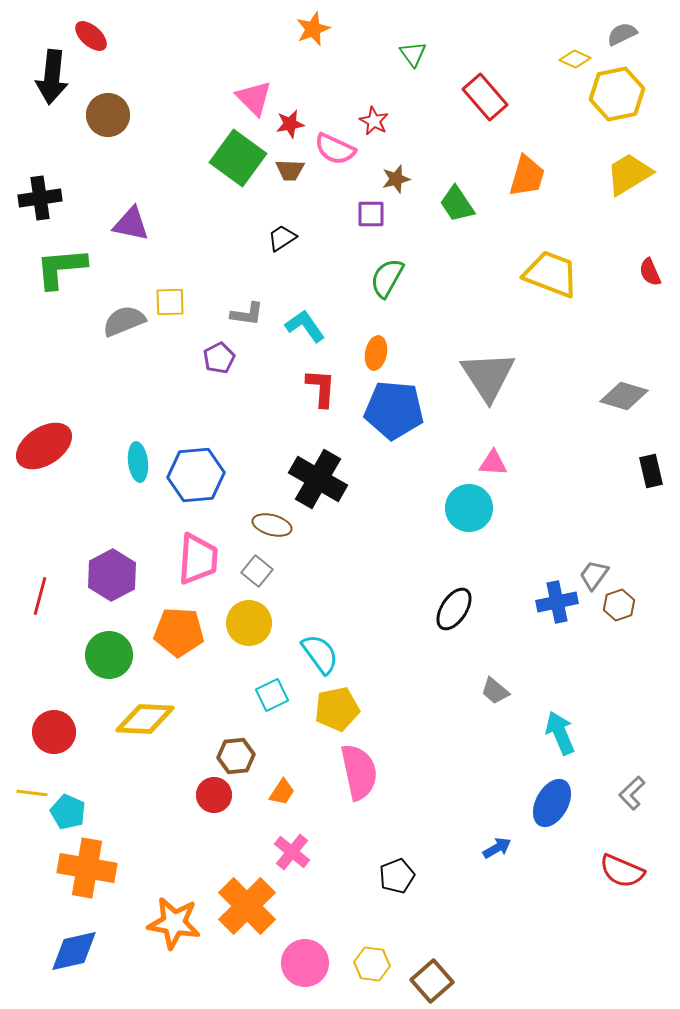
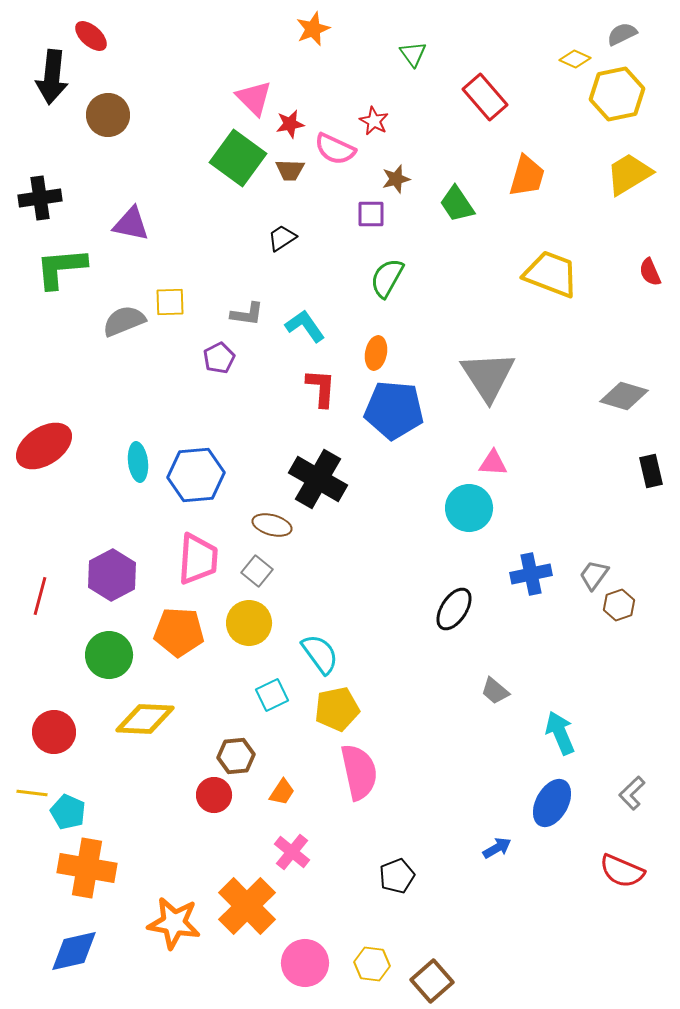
blue cross at (557, 602): moved 26 px left, 28 px up
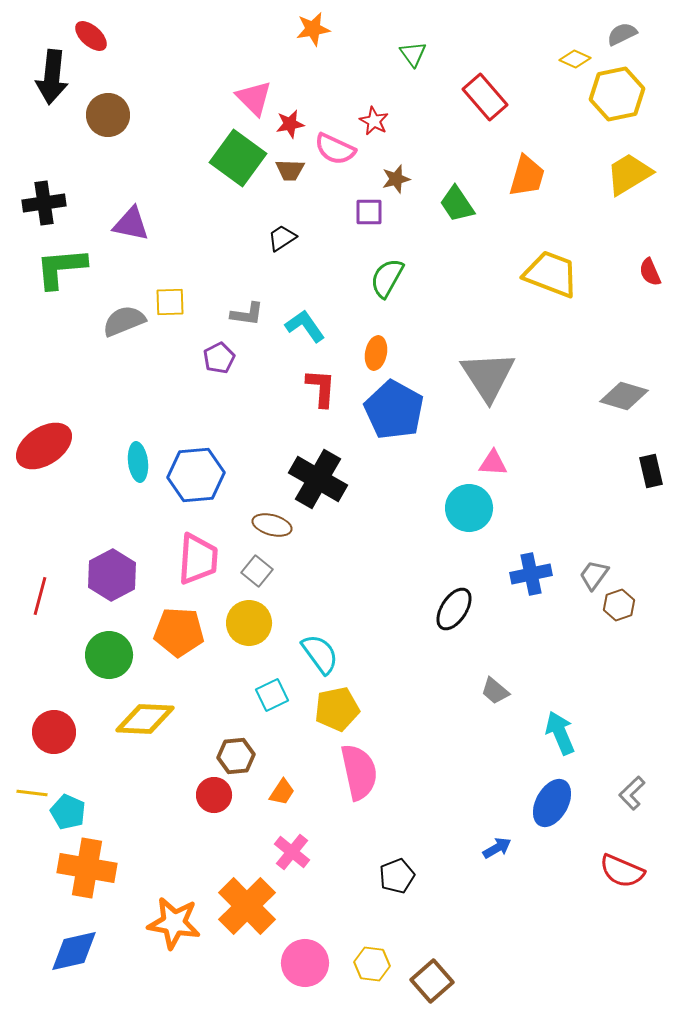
orange star at (313, 29): rotated 12 degrees clockwise
black cross at (40, 198): moved 4 px right, 5 px down
purple square at (371, 214): moved 2 px left, 2 px up
blue pentagon at (394, 410): rotated 24 degrees clockwise
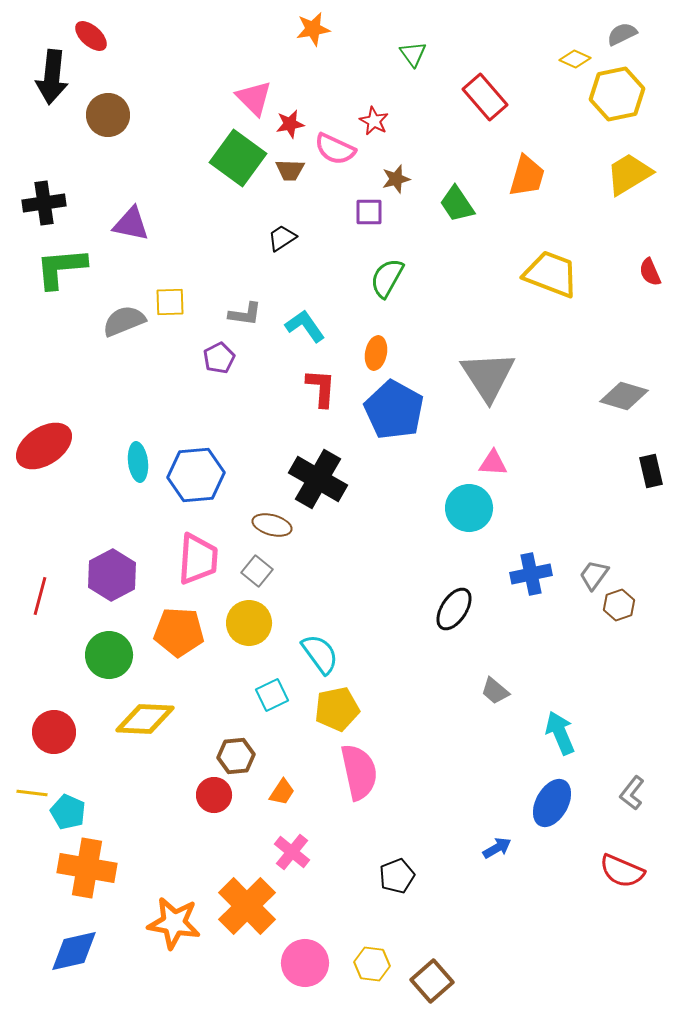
gray L-shape at (247, 314): moved 2 px left
gray L-shape at (632, 793): rotated 8 degrees counterclockwise
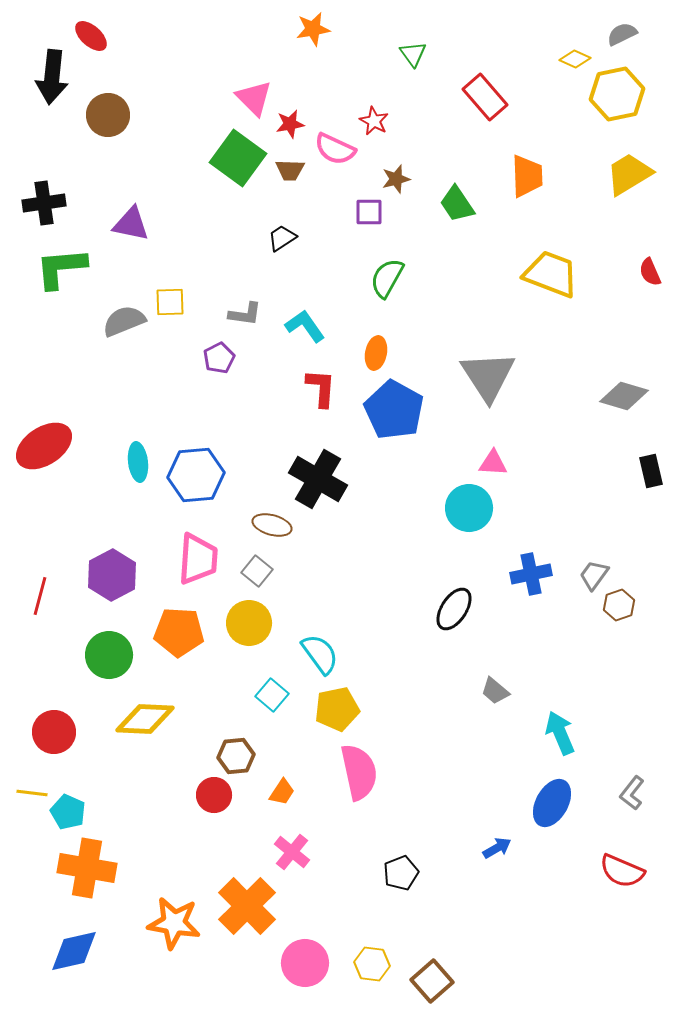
orange trapezoid at (527, 176): rotated 18 degrees counterclockwise
cyan square at (272, 695): rotated 24 degrees counterclockwise
black pentagon at (397, 876): moved 4 px right, 3 px up
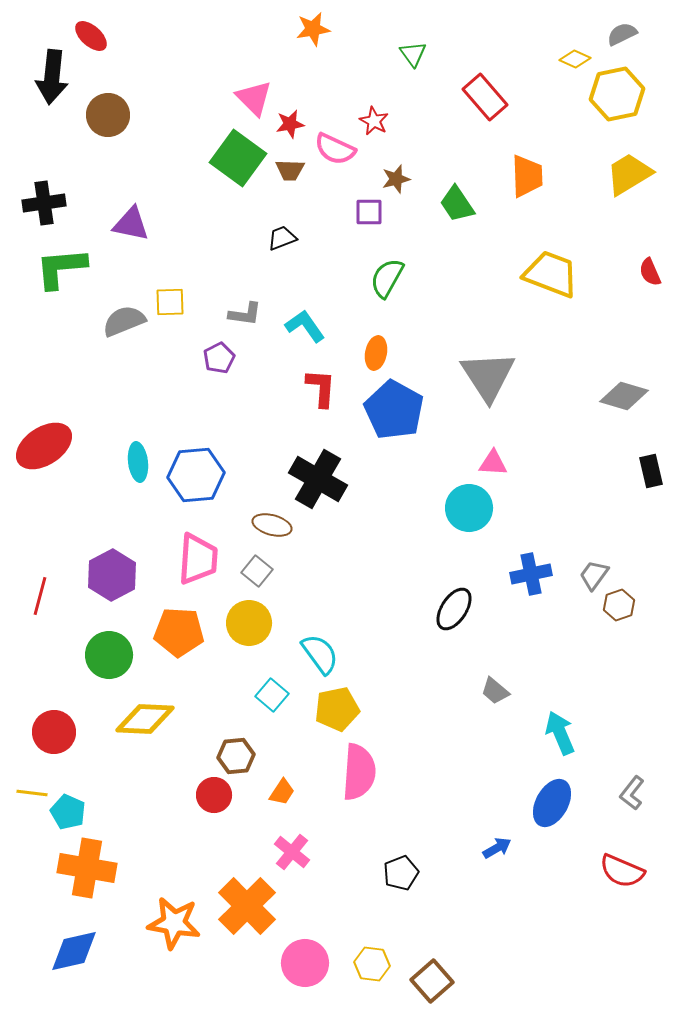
black trapezoid at (282, 238): rotated 12 degrees clockwise
pink semicircle at (359, 772): rotated 16 degrees clockwise
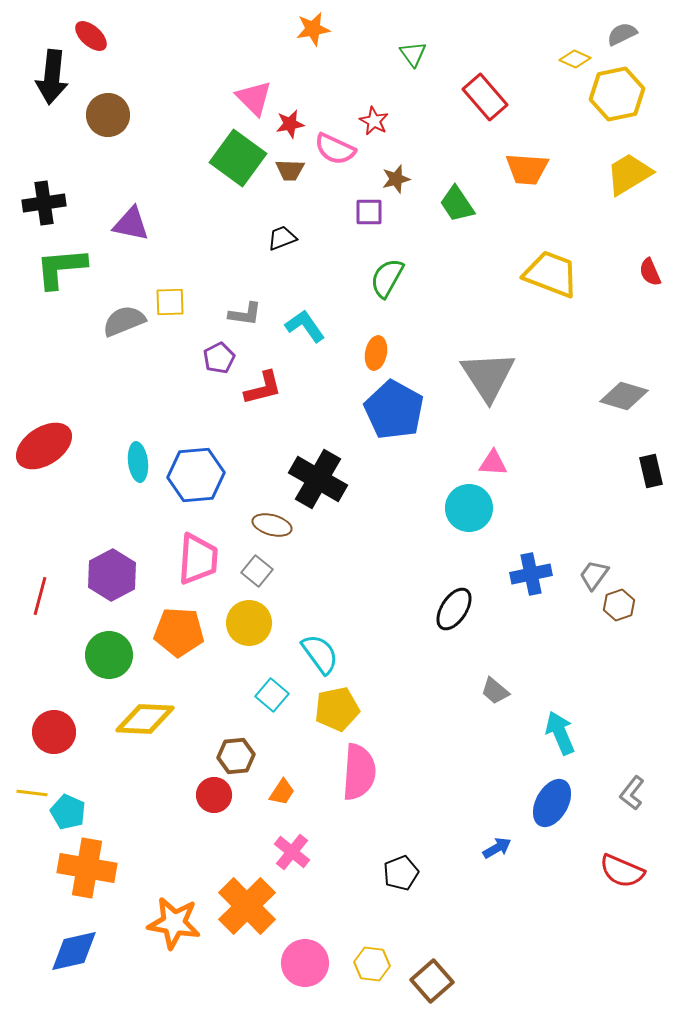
orange trapezoid at (527, 176): moved 7 px up; rotated 96 degrees clockwise
red L-shape at (321, 388): moved 58 px left; rotated 72 degrees clockwise
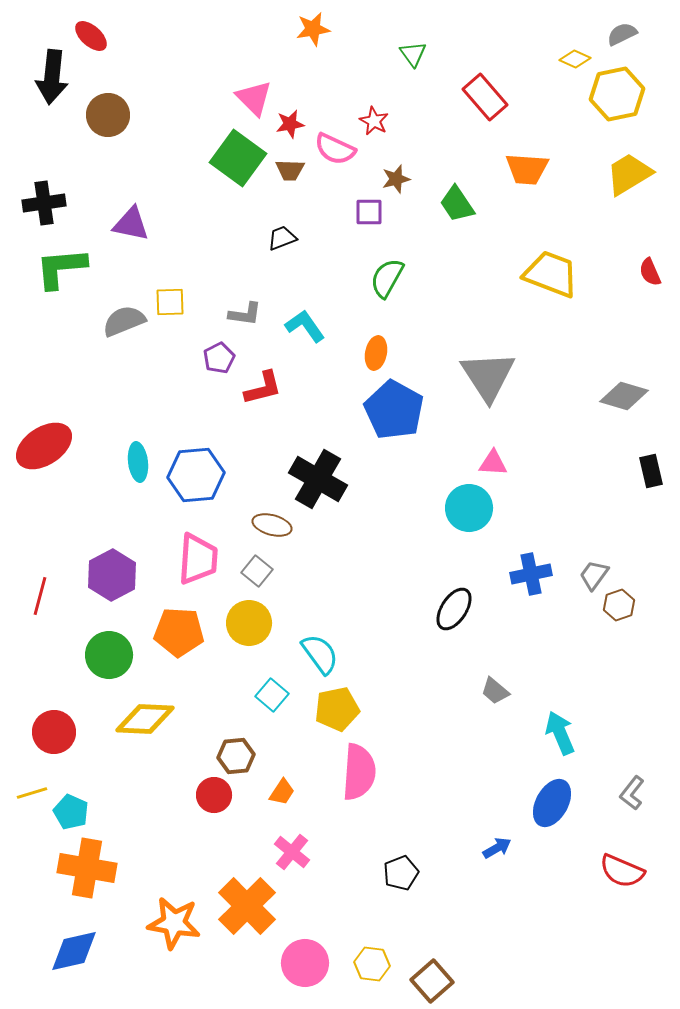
yellow line at (32, 793): rotated 24 degrees counterclockwise
cyan pentagon at (68, 812): moved 3 px right
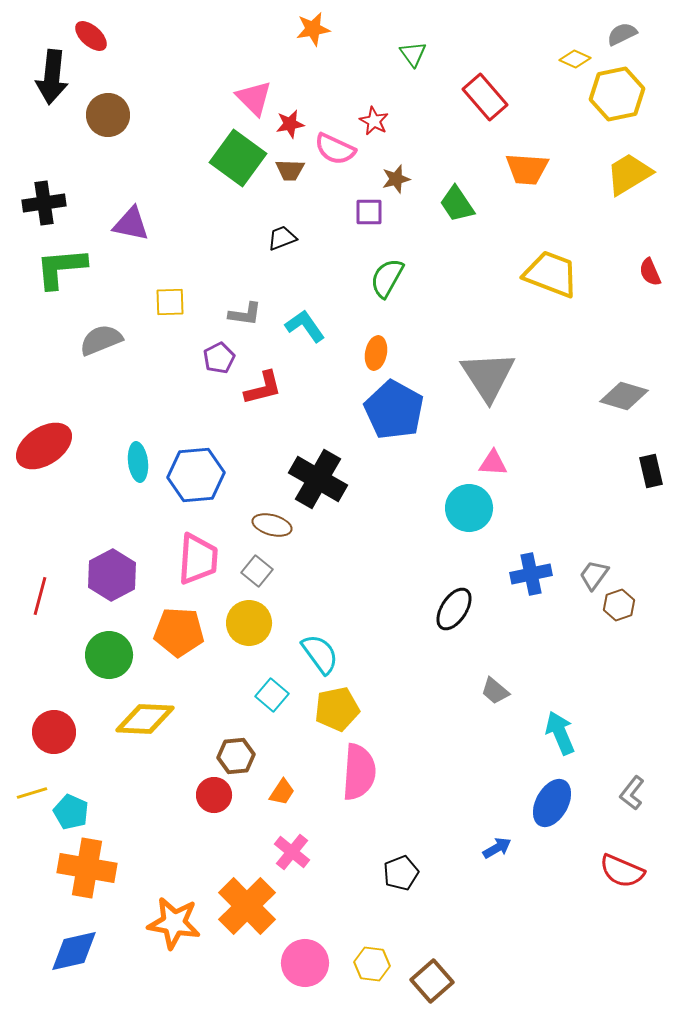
gray semicircle at (124, 321): moved 23 px left, 19 px down
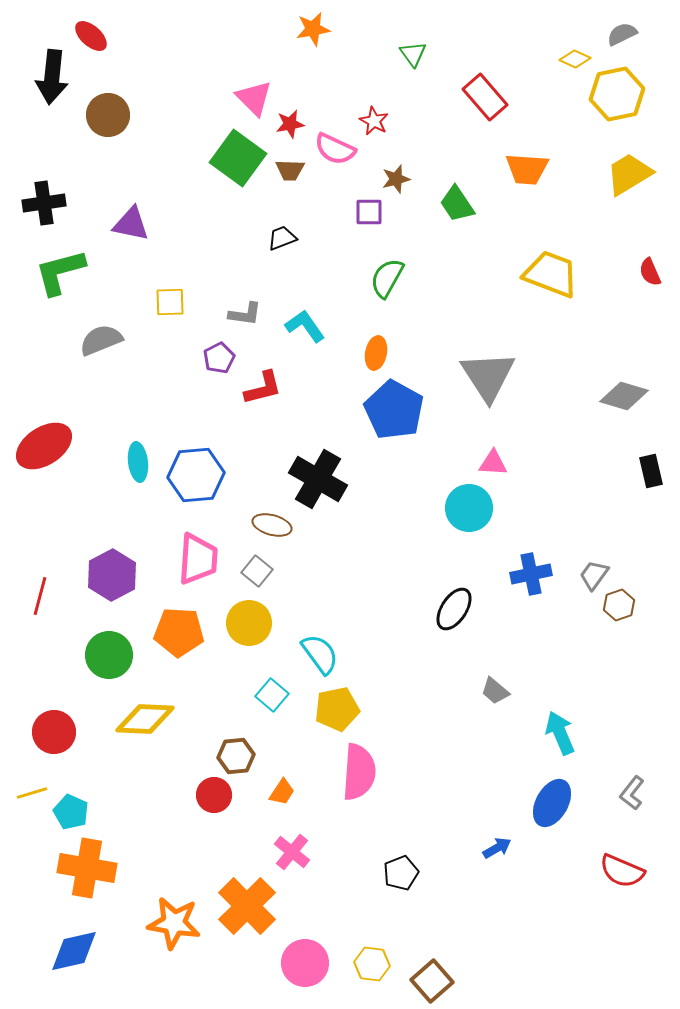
green L-shape at (61, 268): moved 1 px left, 4 px down; rotated 10 degrees counterclockwise
